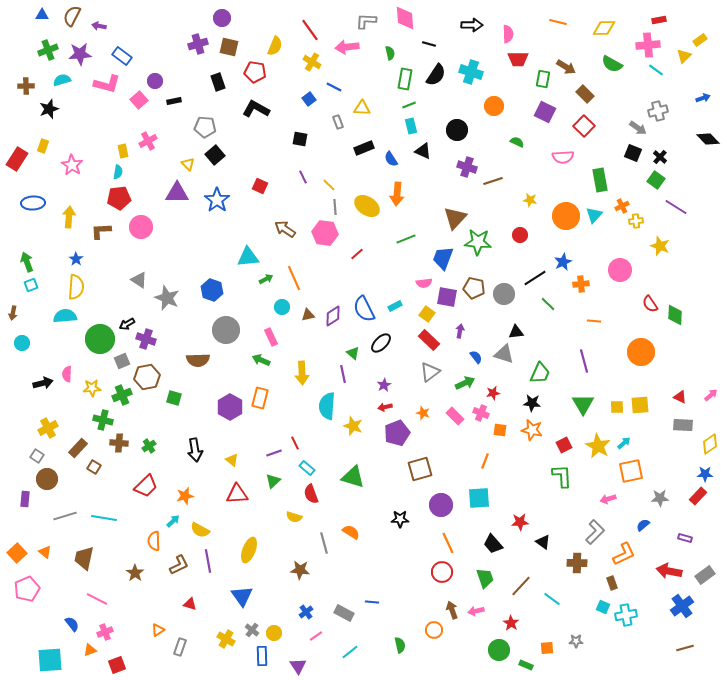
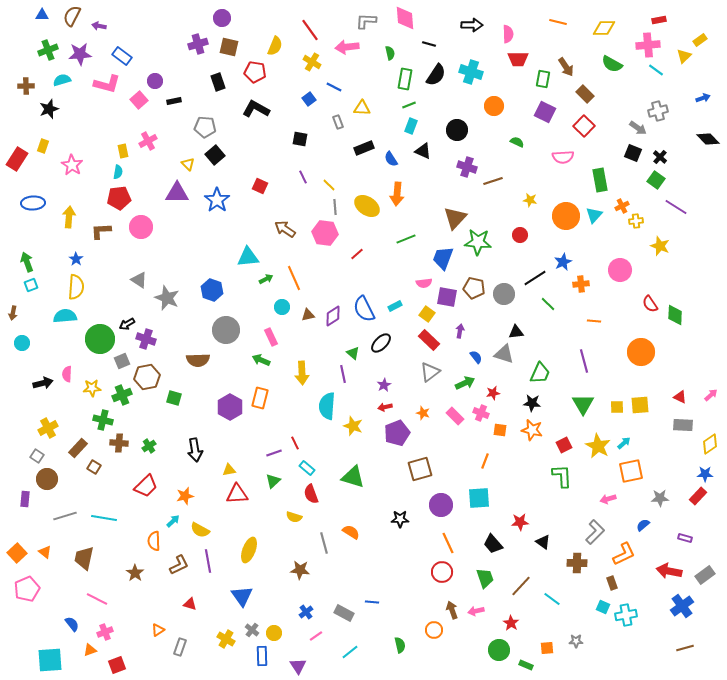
brown arrow at (566, 67): rotated 24 degrees clockwise
cyan rectangle at (411, 126): rotated 35 degrees clockwise
yellow triangle at (232, 460): moved 3 px left, 10 px down; rotated 48 degrees counterclockwise
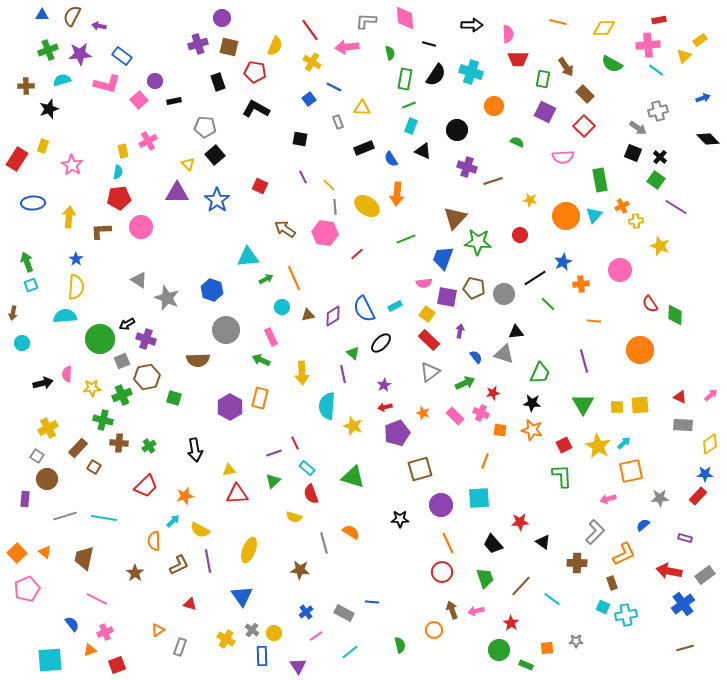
orange circle at (641, 352): moved 1 px left, 2 px up
blue cross at (682, 606): moved 1 px right, 2 px up
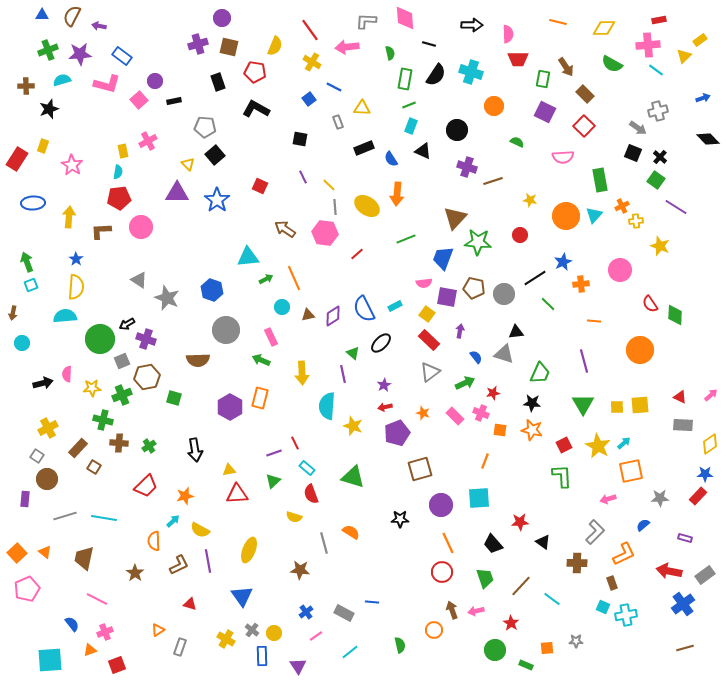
green circle at (499, 650): moved 4 px left
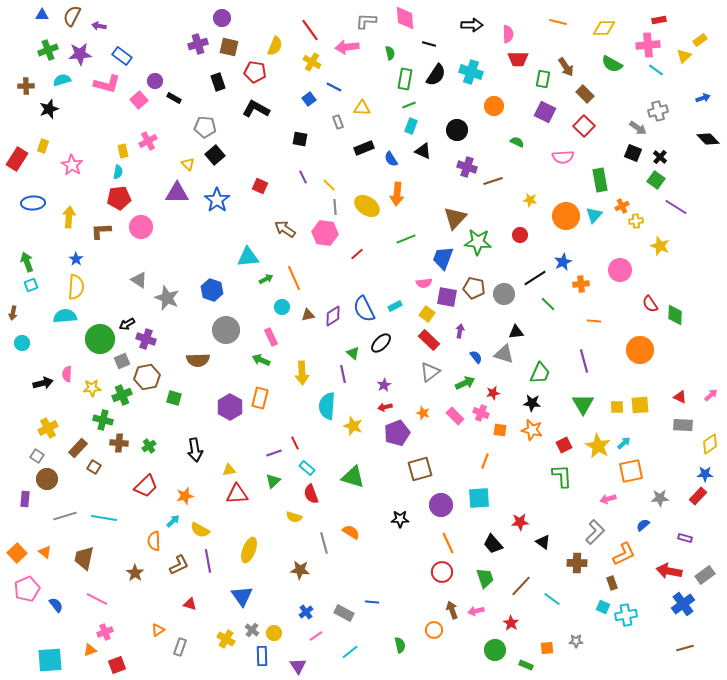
black rectangle at (174, 101): moved 3 px up; rotated 40 degrees clockwise
blue semicircle at (72, 624): moved 16 px left, 19 px up
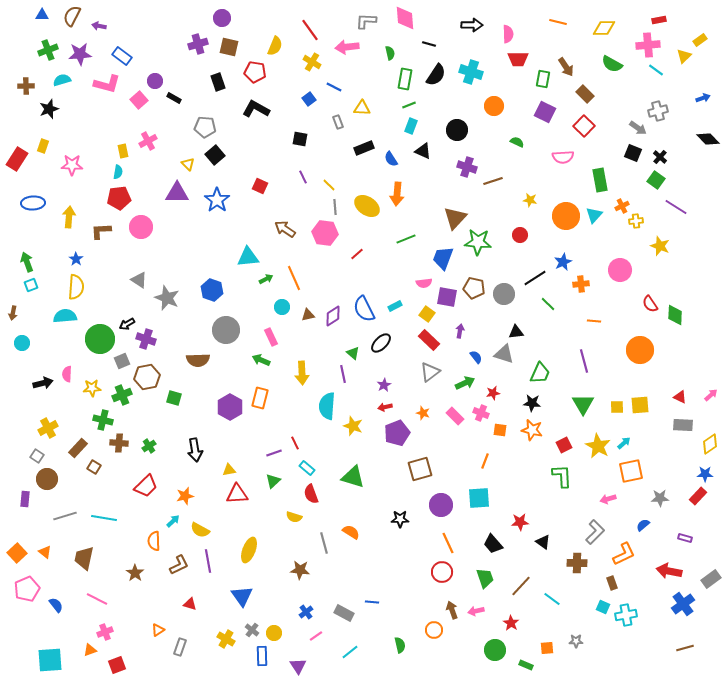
pink star at (72, 165): rotated 30 degrees counterclockwise
gray rectangle at (705, 575): moved 6 px right, 4 px down
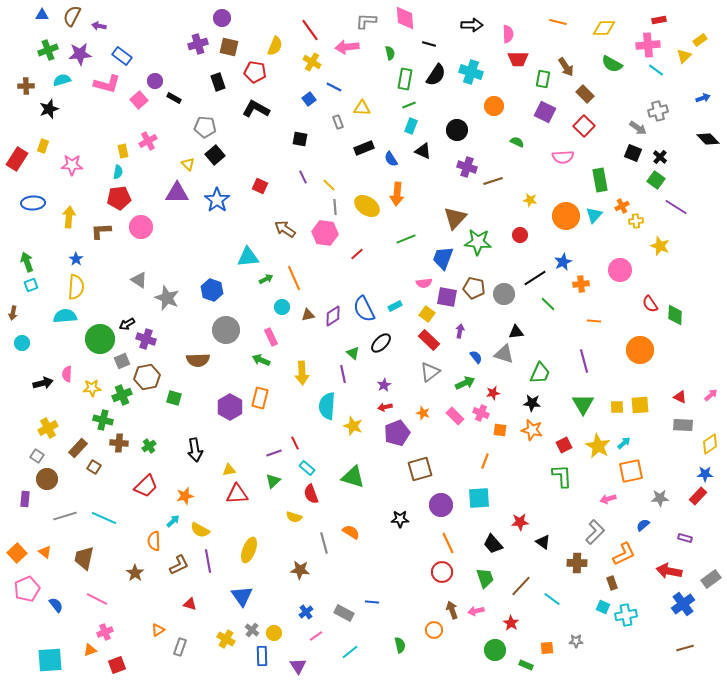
cyan line at (104, 518): rotated 15 degrees clockwise
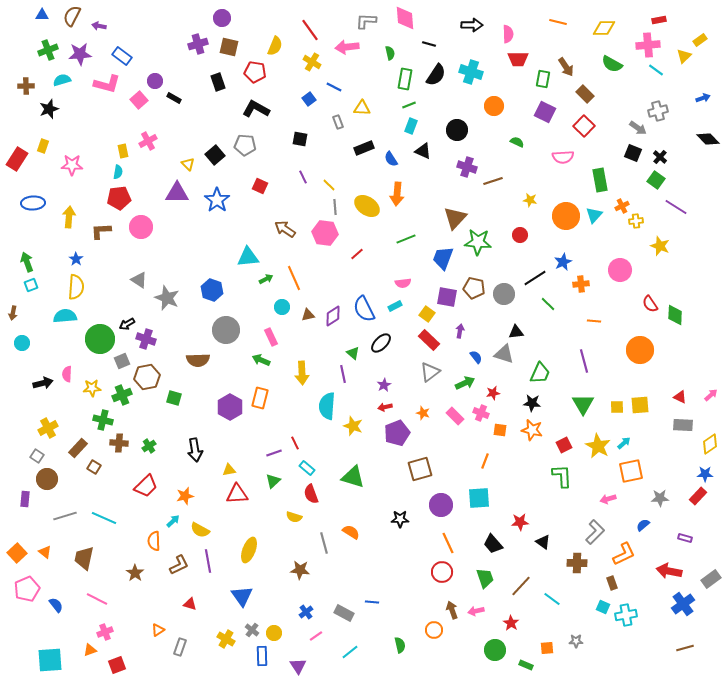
gray pentagon at (205, 127): moved 40 px right, 18 px down
pink semicircle at (424, 283): moved 21 px left
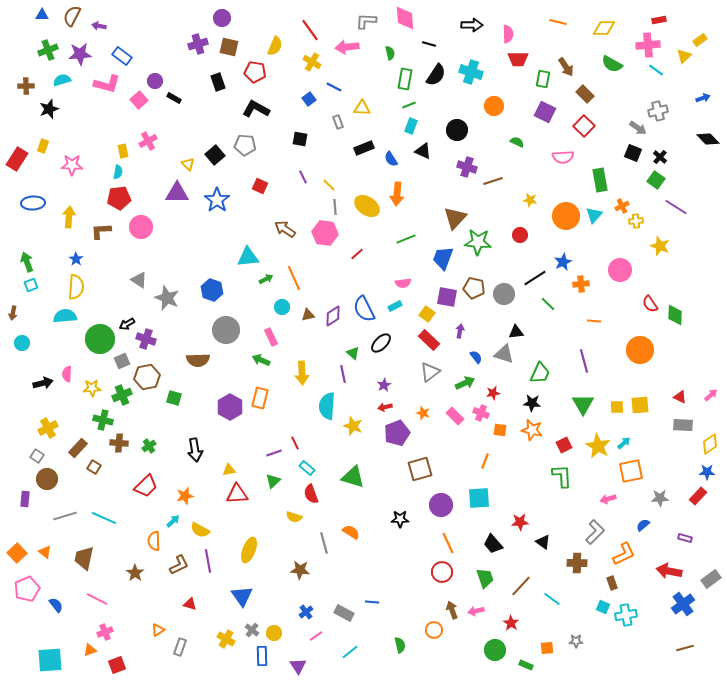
blue star at (705, 474): moved 2 px right, 2 px up
